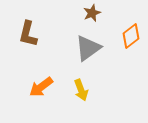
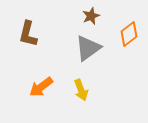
brown star: moved 1 px left, 3 px down
orange diamond: moved 2 px left, 2 px up
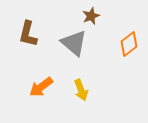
orange diamond: moved 10 px down
gray triangle: moved 14 px left, 5 px up; rotated 44 degrees counterclockwise
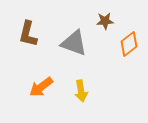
brown star: moved 14 px right, 5 px down; rotated 18 degrees clockwise
gray triangle: rotated 20 degrees counterclockwise
yellow arrow: moved 1 px down; rotated 10 degrees clockwise
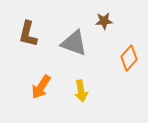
brown star: moved 1 px left
orange diamond: moved 14 px down; rotated 10 degrees counterclockwise
orange arrow: rotated 20 degrees counterclockwise
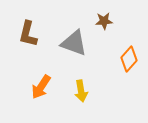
orange diamond: moved 1 px down
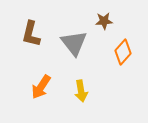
brown L-shape: moved 3 px right
gray triangle: rotated 32 degrees clockwise
orange diamond: moved 6 px left, 7 px up
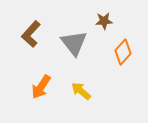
brown L-shape: rotated 28 degrees clockwise
yellow arrow: rotated 140 degrees clockwise
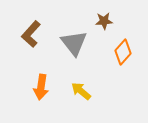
orange arrow: rotated 25 degrees counterclockwise
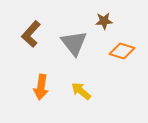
orange diamond: moved 1 px left, 1 px up; rotated 65 degrees clockwise
